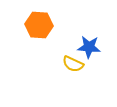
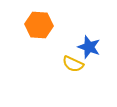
blue star: rotated 15 degrees clockwise
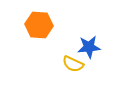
blue star: rotated 25 degrees counterclockwise
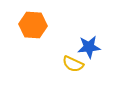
orange hexagon: moved 6 px left
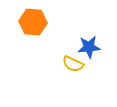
orange hexagon: moved 3 px up
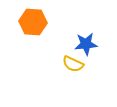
blue star: moved 3 px left, 3 px up
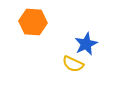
blue star: rotated 20 degrees counterclockwise
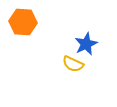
orange hexagon: moved 10 px left
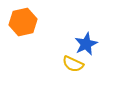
orange hexagon: rotated 16 degrees counterclockwise
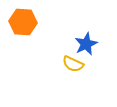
orange hexagon: rotated 16 degrees clockwise
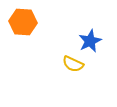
blue star: moved 4 px right, 3 px up
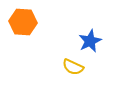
yellow semicircle: moved 3 px down
